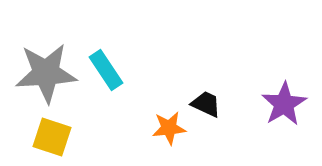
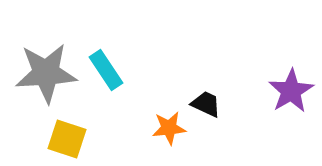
purple star: moved 7 px right, 13 px up
yellow square: moved 15 px right, 2 px down
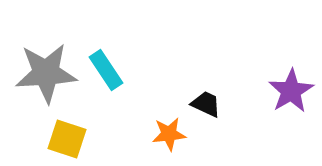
orange star: moved 6 px down
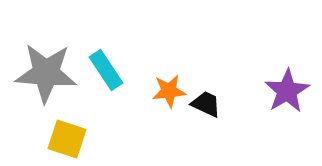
gray star: rotated 8 degrees clockwise
purple star: moved 4 px left
orange star: moved 43 px up
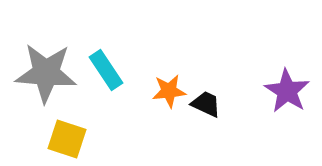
purple star: rotated 9 degrees counterclockwise
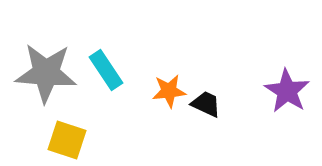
yellow square: moved 1 px down
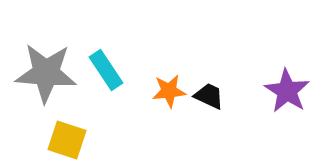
black trapezoid: moved 3 px right, 8 px up
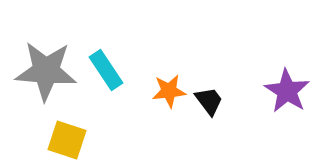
gray star: moved 2 px up
black trapezoid: moved 5 px down; rotated 28 degrees clockwise
